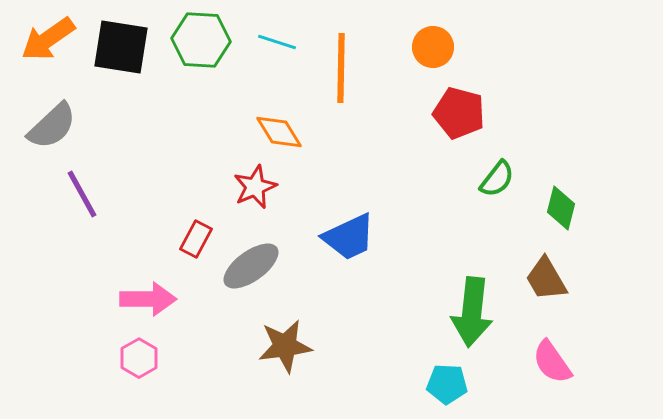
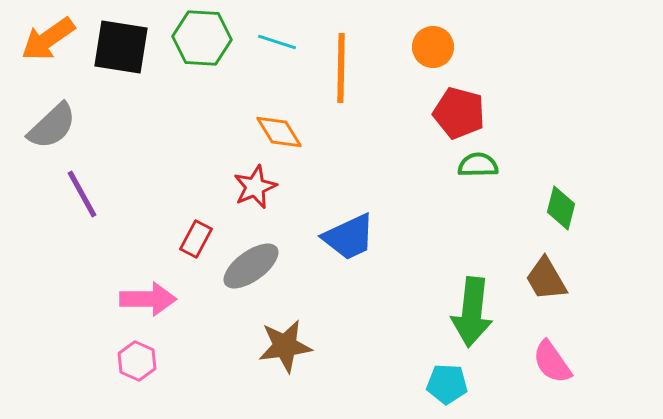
green hexagon: moved 1 px right, 2 px up
green semicircle: moved 19 px left, 14 px up; rotated 129 degrees counterclockwise
pink hexagon: moved 2 px left, 3 px down; rotated 6 degrees counterclockwise
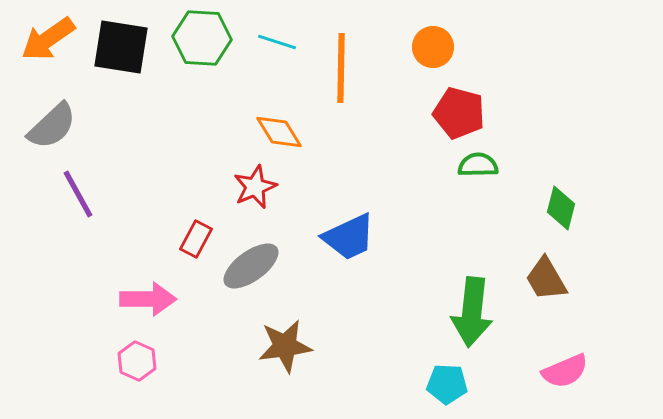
purple line: moved 4 px left
pink semicircle: moved 13 px right, 9 px down; rotated 78 degrees counterclockwise
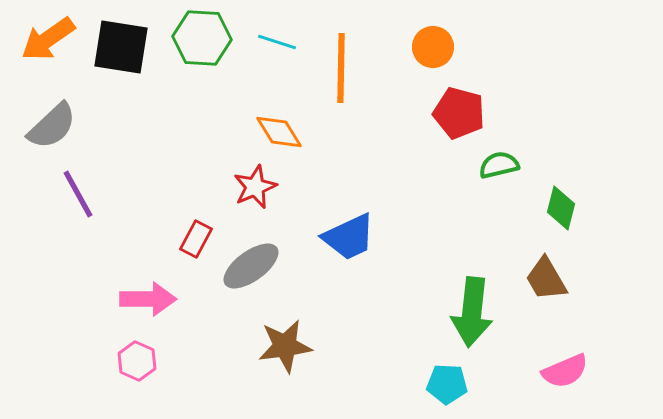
green semicircle: moved 21 px right; rotated 12 degrees counterclockwise
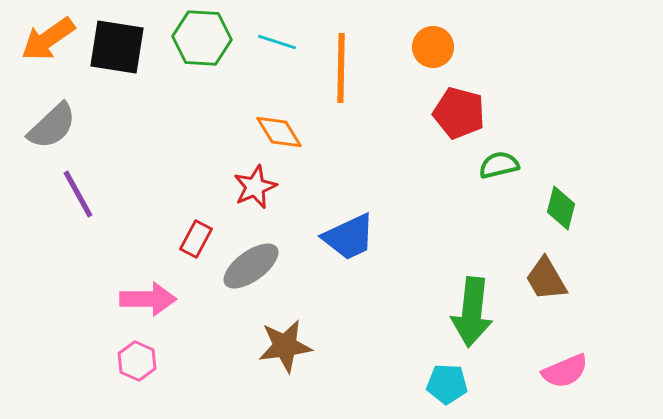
black square: moved 4 px left
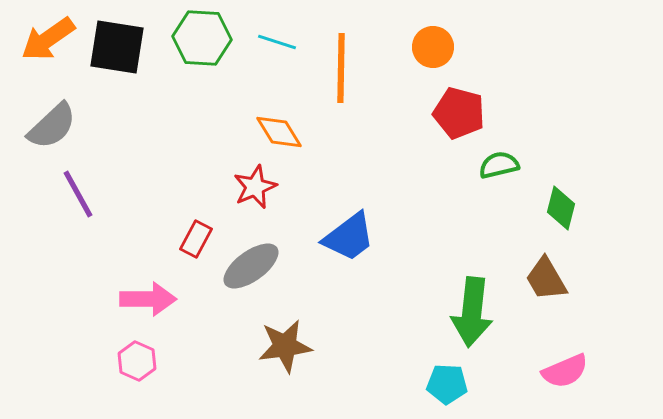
blue trapezoid: rotated 12 degrees counterclockwise
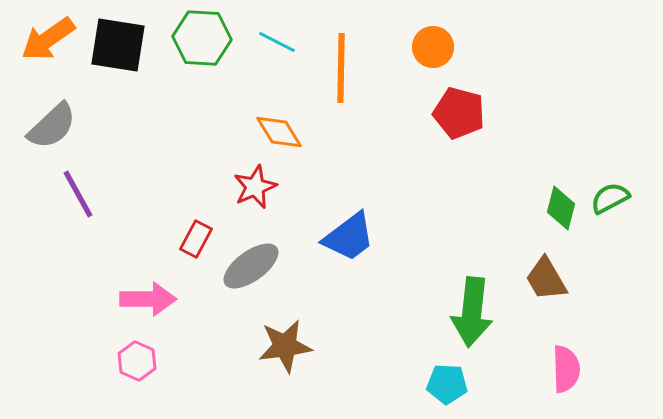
cyan line: rotated 9 degrees clockwise
black square: moved 1 px right, 2 px up
green semicircle: moved 111 px right, 33 px down; rotated 15 degrees counterclockwise
pink semicircle: moved 1 px right, 2 px up; rotated 69 degrees counterclockwise
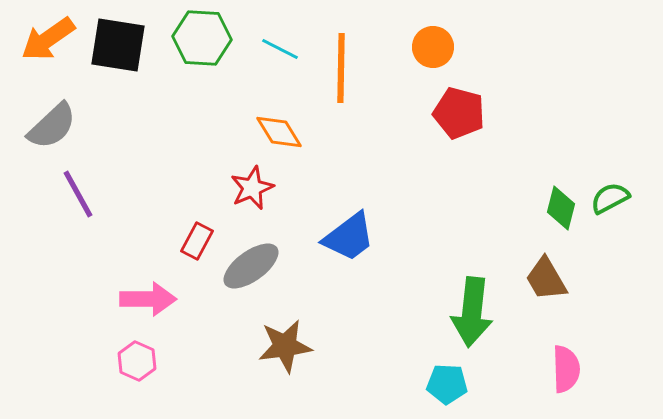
cyan line: moved 3 px right, 7 px down
red star: moved 3 px left, 1 px down
red rectangle: moved 1 px right, 2 px down
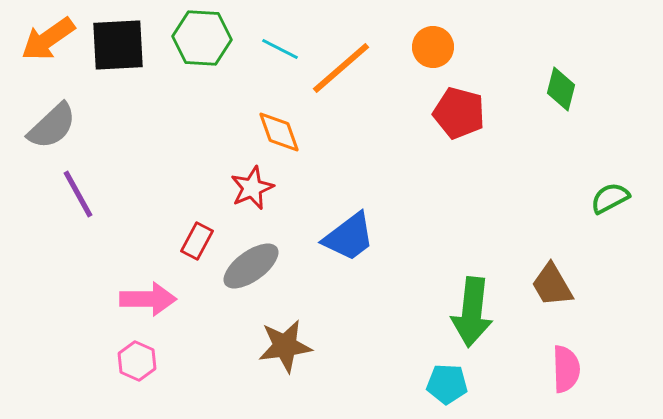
black square: rotated 12 degrees counterclockwise
orange line: rotated 48 degrees clockwise
orange diamond: rotated 12 degrees clockwise
green diamond: moved 119 px up
brown trapezoid: moved 6 px right, 6 px down
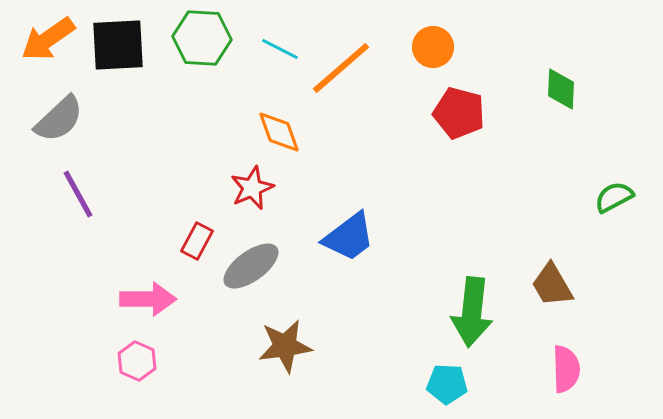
green diamond: rotated 12 degrees counterclockwise
gray semicircle: moved 7 px right, 7 px up
green semicircle: moved 4 px right, 1 px up
